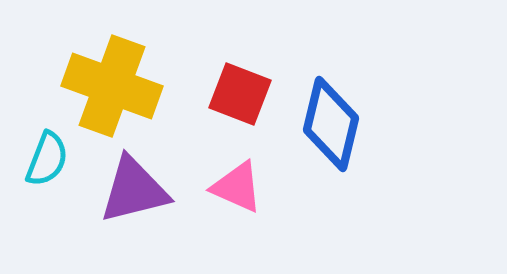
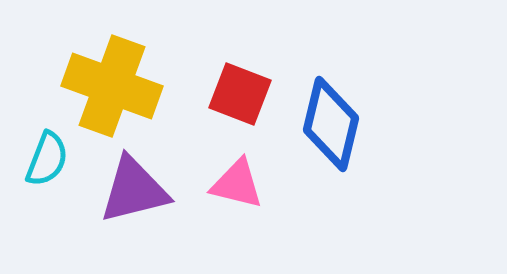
pink triangle: moved 3 px up; rotated 10 degrees counterclockwise
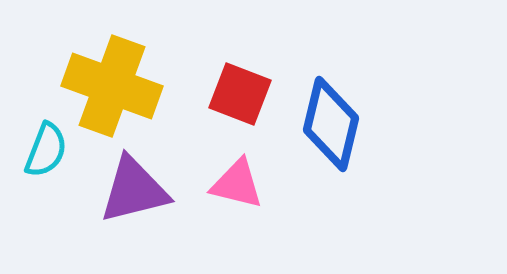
cyan semicircle: moved 1 px left, 9 px up
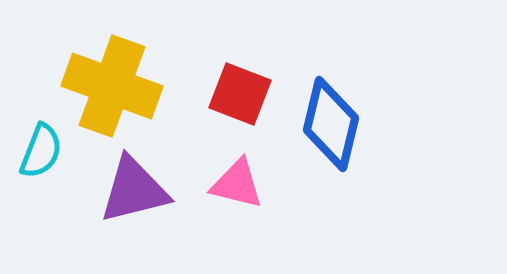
cyan semicircle: moved 5 px left, 1 px down
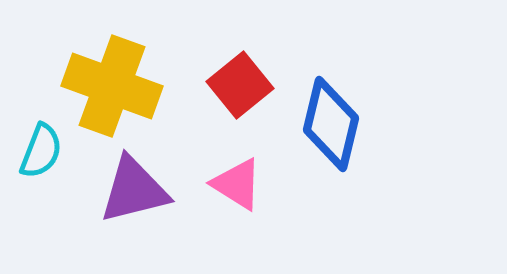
red square: moved 9 px up; rotated 30 degrees clockwise
pink triangle: rotated 18 degrees clockwise
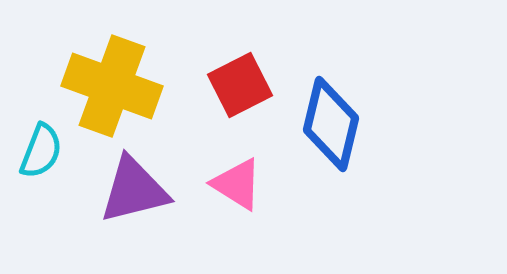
red square: rotated 12 degrees clockwise
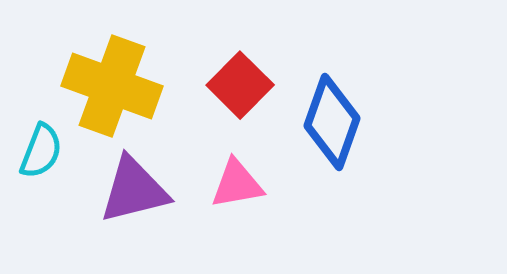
red square: rotated 18 degrees counterclockwise
blue diamond: moved 1 px right, 2 px up; rotated 6 degrees clockwise
pink triangle: rotated 42 degrees counterclockwise
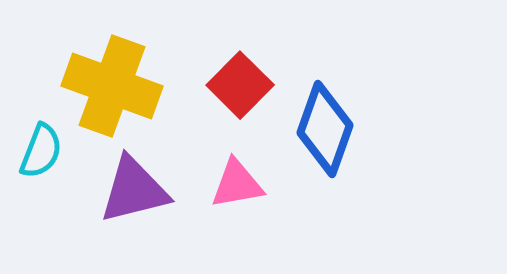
blue diamond: moved 7 px left, 7 px down
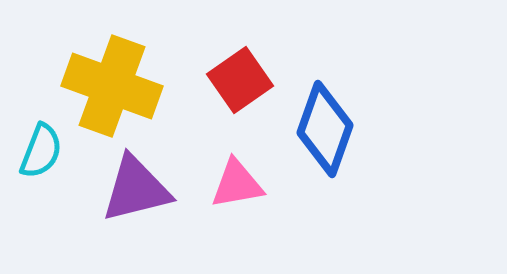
red square: moved 5 px up; rotated 10 degrees clockwise
purple triangle: moved 2 px right, 1 px up
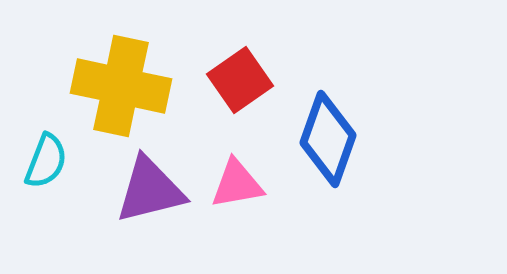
yellow cross: moved 9 px right; rotated 8 degrees counterclockwise
blue diamond: moved 3 px right, 10 px down
cyan semicircle: moved 5 px right, 10 px down
purple triangle: moved 14 px right, 1 px down
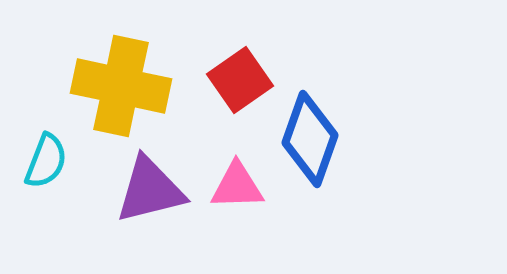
blue diamond: moved 18 px left
pink triangle: moved 2 px down; rotated 8 degrees clockwise
